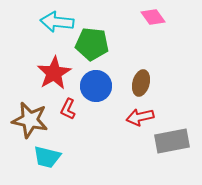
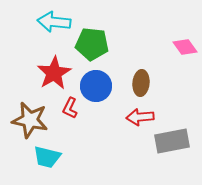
pink diamond: moved 32 px right, 30 px down
cyan arrow: moved 3 px left
brown ellipse: rotated 10 degrees counterclockwise
red L-shape: moved 2 px right, 1 px up
red arrow: rotated 8 degrees clockwise
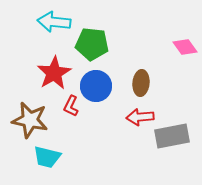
red L-shape: moved 1 px right, 2 px up
gray rectangle: moved 5 px up
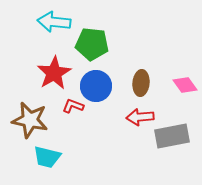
pink diamond: moved 38 px down
red L-shape: moved 2 px right; rotated 85 degrees clockwise
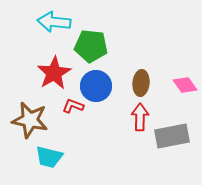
green pentagon: moved 1 px left, 2 px down
red arrow: rotated 96 degrees clockwise
cyan trapezoid: moved 2 px right
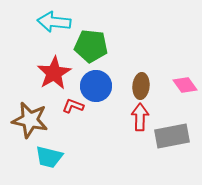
brown ellipse: moved 3 px down
